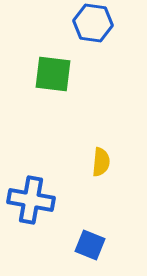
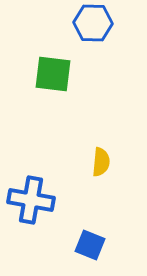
blue hexagon: rotated 6 degrees counterclockwise
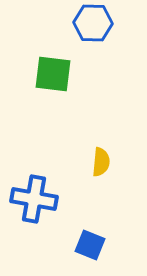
blue cross: moved 3 px right, 1 px up
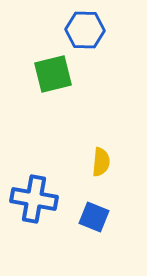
blue hexagon: moved 8 px left, 7 px down
green square: rotated 21 degrees counterclockwise
blue square: moved 4 px right, 28 px up
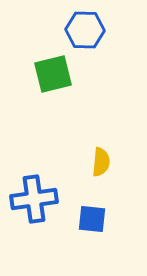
blue cross: rotated 18 degrees counterclockwise
blue square: moved 2 px left, 2 px down; rotated 16 degrees counterclockwise
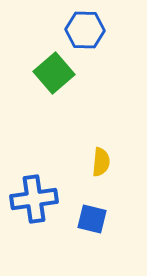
green square: moved 1 px right, 1 px up; rotated 27 degrees counterclockwise
blue square: rotated 8 degrees clockwise
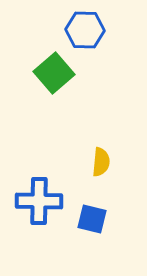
blue cross: moved 5 px right, 2 px down; rotated 9 degrees clockwise
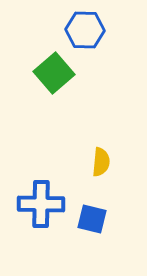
blue cross: moved 2 px right, 3 px down
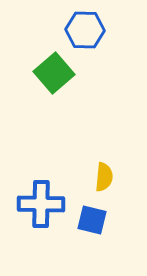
yellow semicircle: moved 3 px right, 15 px down
blue square: moved 1 px down
